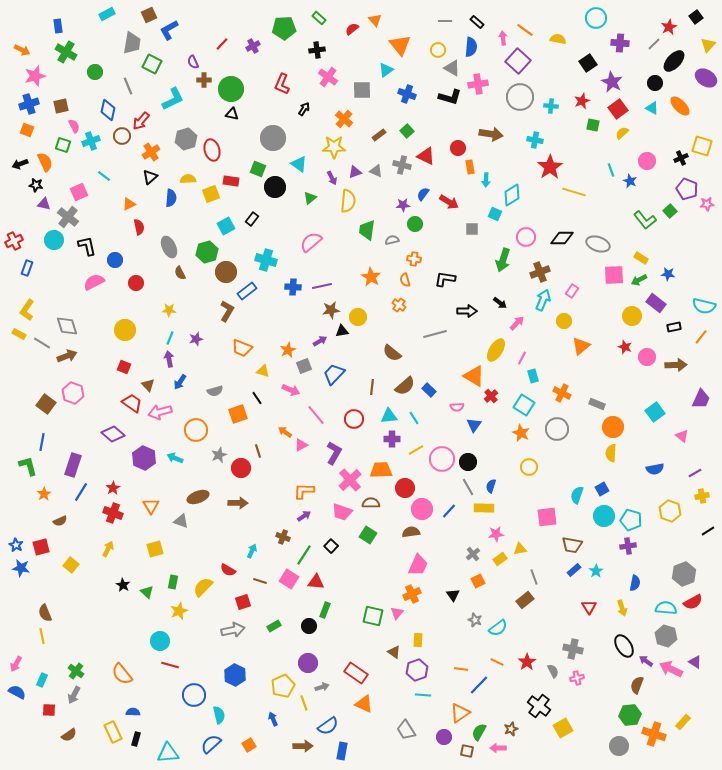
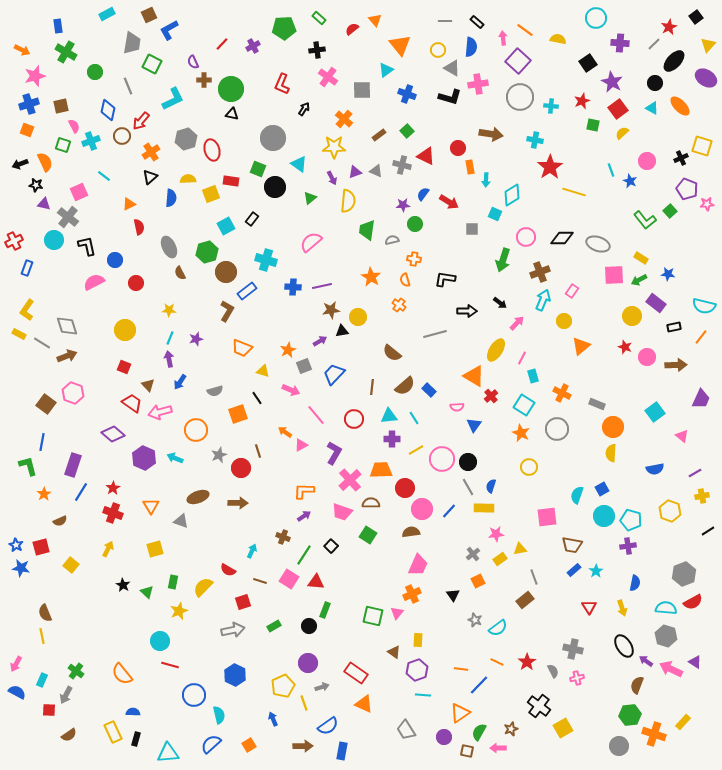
gray arrow at (74, 695): moved 8 px left
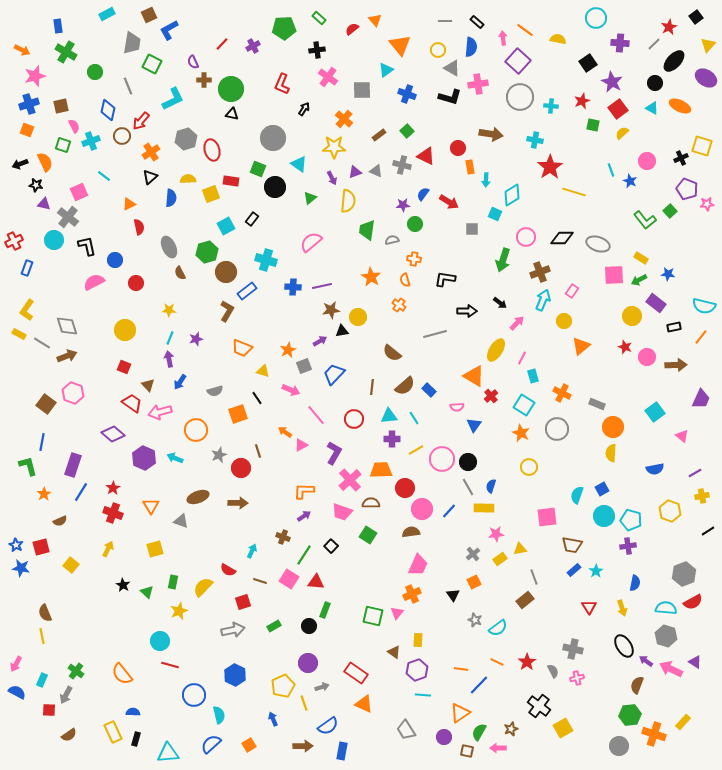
orange ellipse at (680, 106): rotated 20 degrees counterclockwise
orange square at (478, 581): moved 4 px left, 1 px down
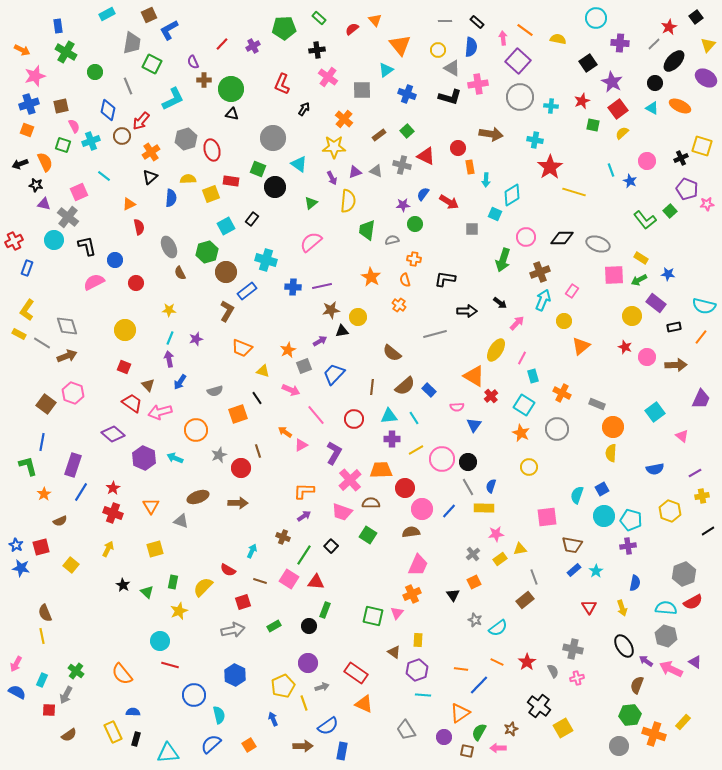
green triangle at (310, 198): moved 1 px right, 5 px down
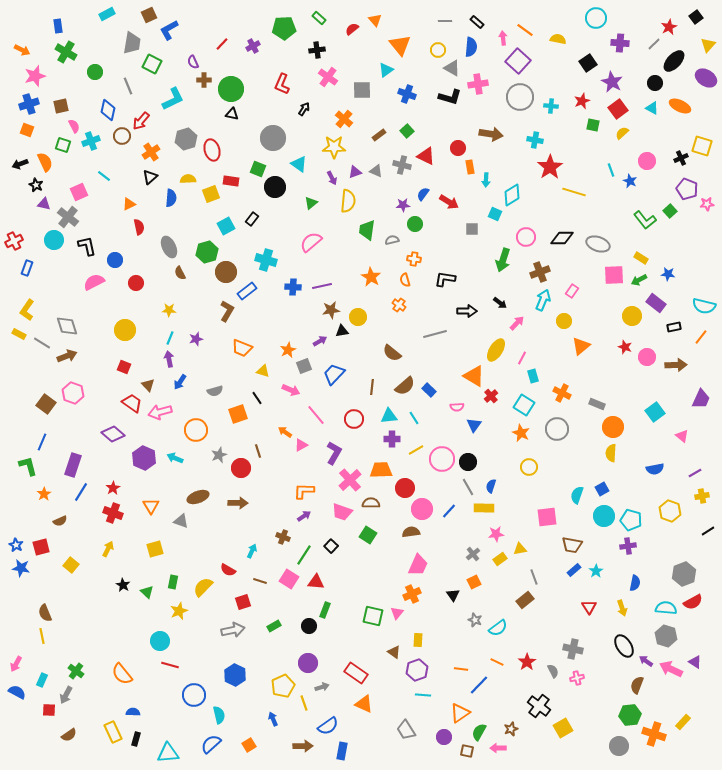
black star at (36, 185): rotated 16 degrees clockwise
blue line at (42, 442): rotated 12 degrees clockwise
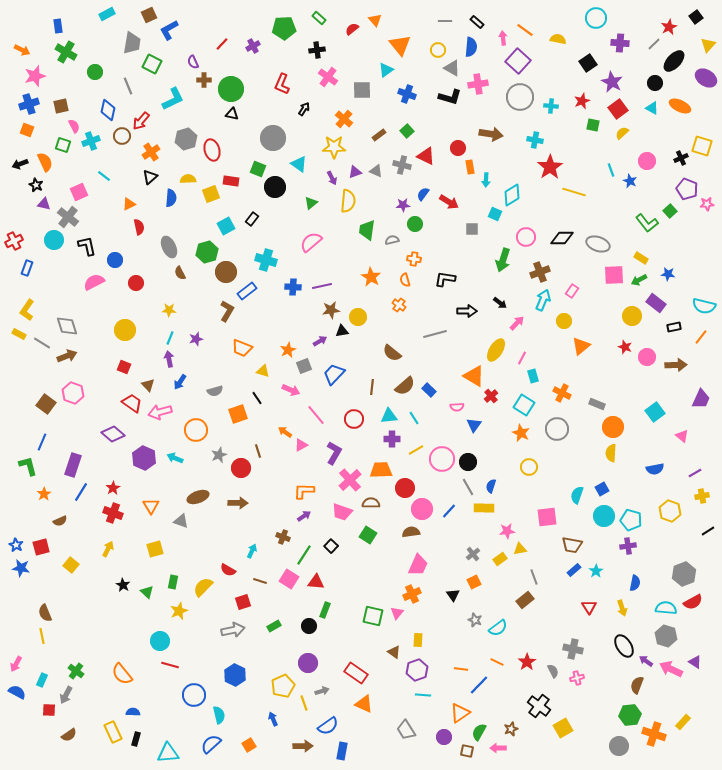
green L-shape at (645, 220): moved 2 px right, 3 px down
pink star at (496, 534): moved 11 px right, 3 px up
gray arrow at (322, 687): moved 4 px down
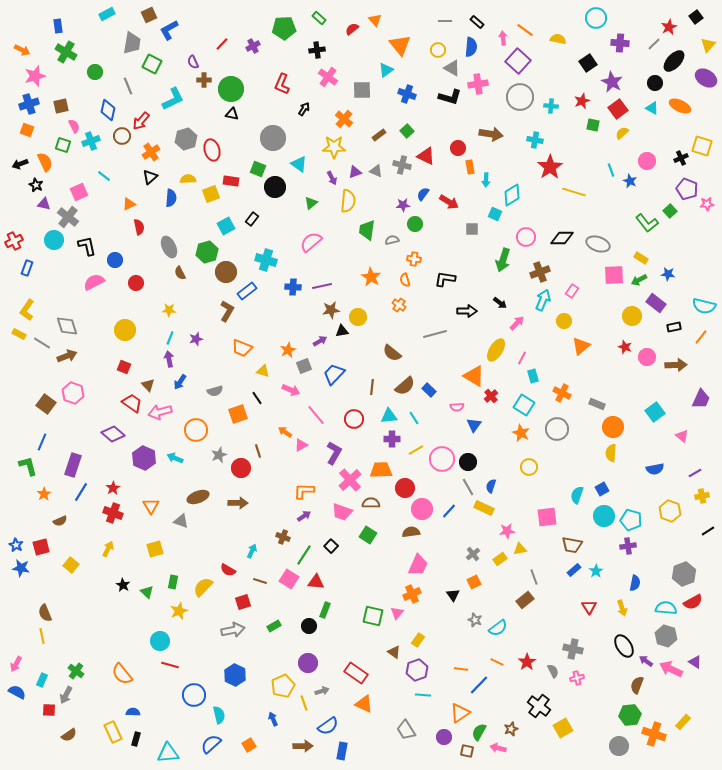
yellow rectangle at (484, 508): rotated 24 degrees clockwise
yellow rectangle at (418, 640): rotated 32 degrees clockwise
pink arrow at (498, 748): rotated 14 degrees clockwise
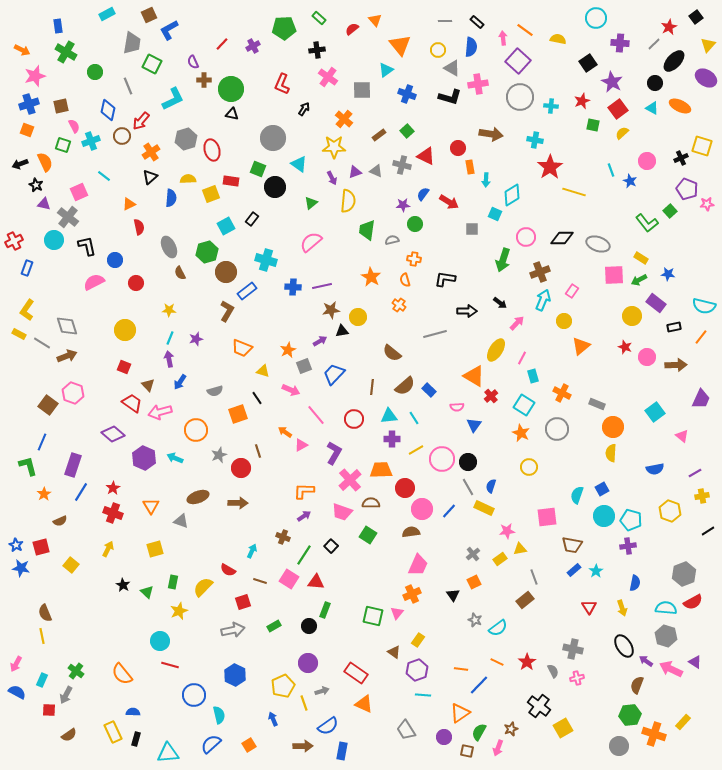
brown square at (46, 404): moved 2 px right, 1 px down
pink arrow at (498, 748): rotated 84 degrees counterclockwise
